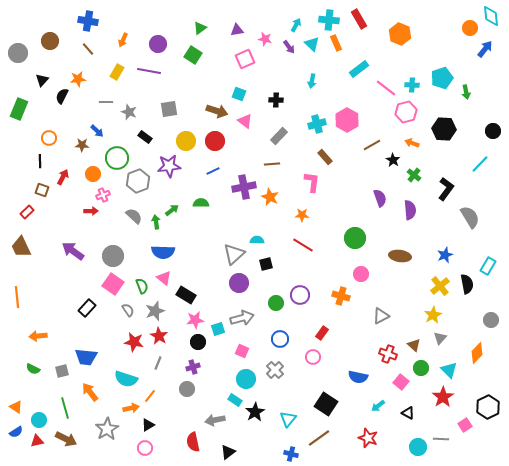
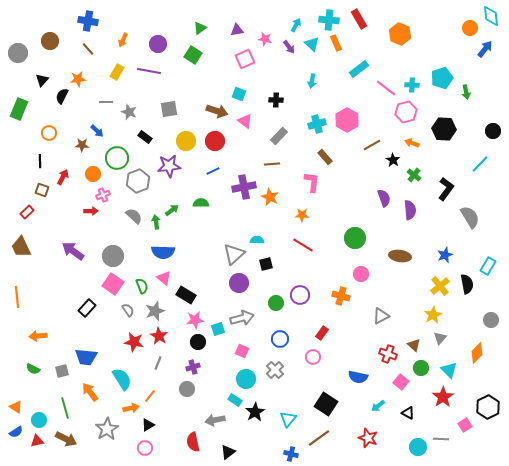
orange circle at (49, 138): moved 5 px up
purple semicircle at (380, 198): moved 4 px right
cyan semicircle at (126, 379): moved 4 px left; rotated 140 degrees counterclockwise
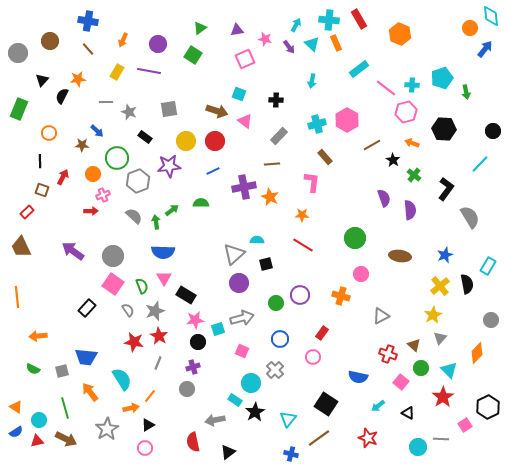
pink triangle at (164, 278): rotated 21 degrees clockwise
cyan circle at (246, 379): moved 5 px right, 4 px down
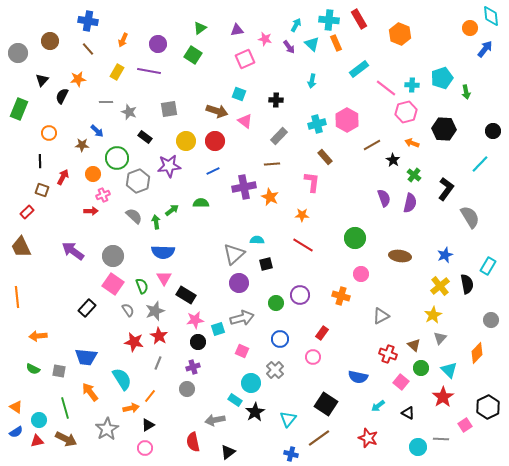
purple semicircle at (410, 210): moved 7 px up; rotated 18 degrees clockwise
gray square at (62, 371): moved 3 px left; rotated 24 degrees clockwise
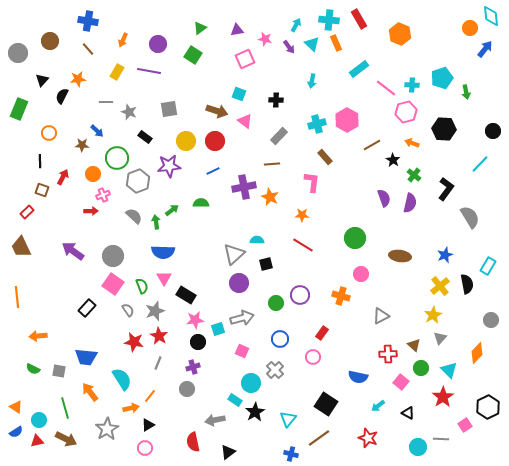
red cross at (388, 354): rotated 24 degrees counterclockwise
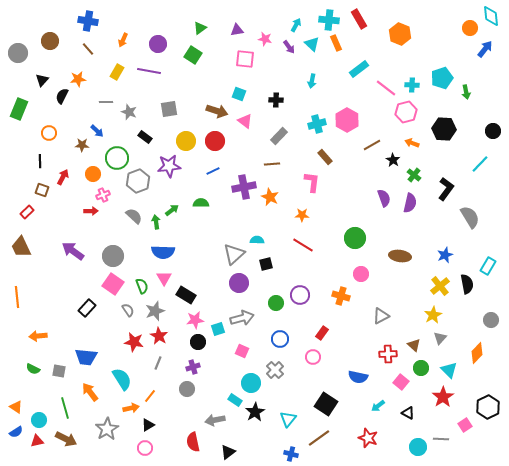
pink square at (245, 59): rotated 30 degrees clockwise
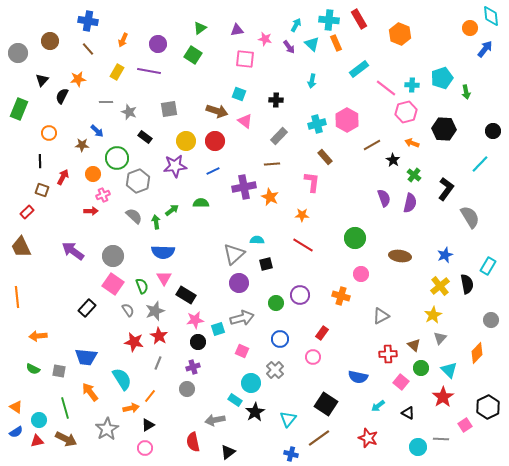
purple star at (169, 166): moved 6 px right
